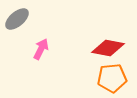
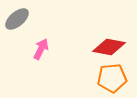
red diamond: moved 1 px right, 1 px up
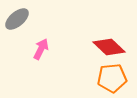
red diamond: rotated 32 degrees clockwise
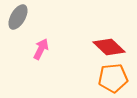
gray ellipse: moved 1 px right, 2 px up; rotated 20 degrees counterclockwise
orange pentagon: moved 1 px right
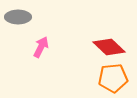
gray ellipse: rotated 60 degrees clockwise
pink arrow: moved 2 px up
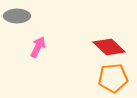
gray ellipse: moved 1 px left, 1 px up
pink arrow: moved 3 px left
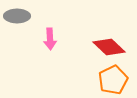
pink arrow: moved 12 px right, 8 px up; rotated 150 degrees clockwise
orange pentagon: moved 2 px down; rotated 20 degrees counterclockwise
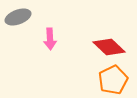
gray ellipse: moved 1 px right, 1 px down; rotated 20 degrees counterclockwise
